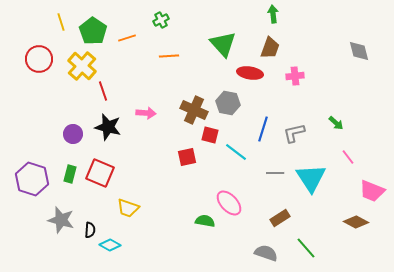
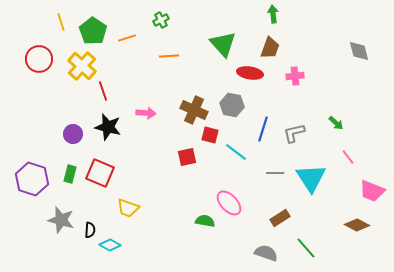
gray hexagon at (228, 103): moved 4 px right, 2 px down
brown diamond at (356, 222): moved 1 px right, 3 px down
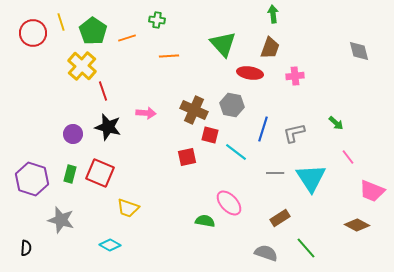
green cross at (161, 20): moved 4 px left; rotated 35 degrees clockwise
red circle at (39, 59): moved 6 px left, 26 px up
black semicircle at (90, 230): moved 64 px left, 18 px down
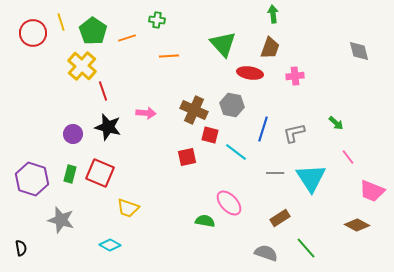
black semicircle at (26, 248): moved 5 px left; rotated 14 degrees counterclockwise
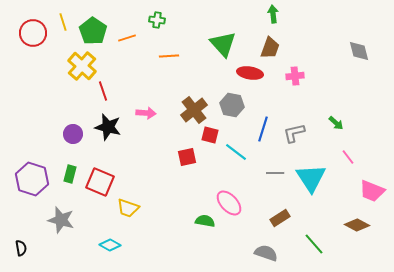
yellow line at (61, 22): moved 2 px right
brown cross at (194, 110): rotated 28 degrees clockwise
red square at (100, 173): moved 9 px down
green line at (306, 248): moved 8 px right, 4 px up
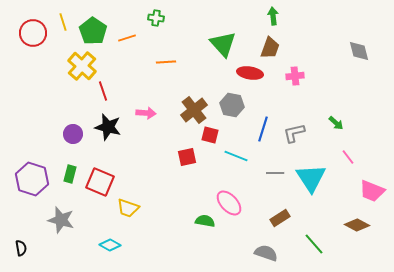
green arrow at (273, 14): moved 2 px down
green cross at (157, 20): moved 1 px left, 2 px up
orange line at (169, 56): moved 3 px left, 6 px down
cyan line at (236, 152): moved 4 px down; rotated 15 degrees counterclockwise
